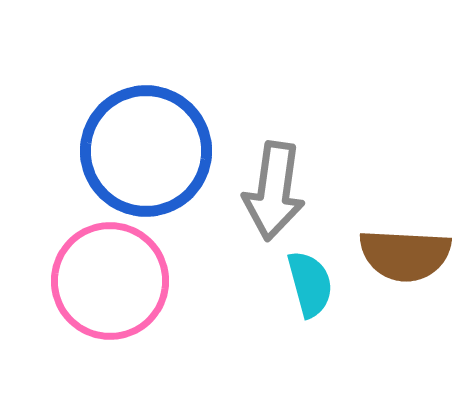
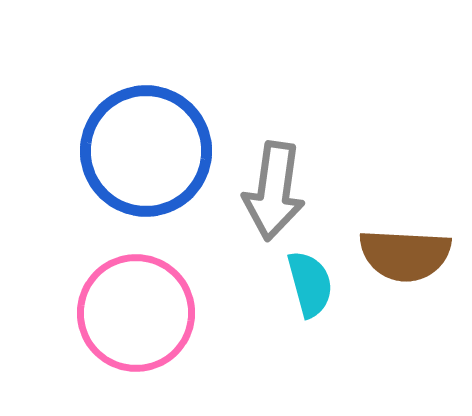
pink circle: moved 26 px right, 32 px down
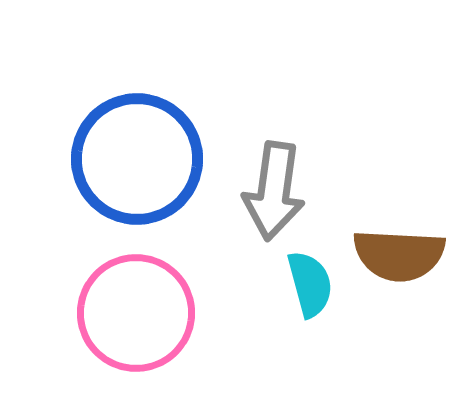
blue circle: moved 9 px left, 8 px down
brown semicircle: moved 6 px left
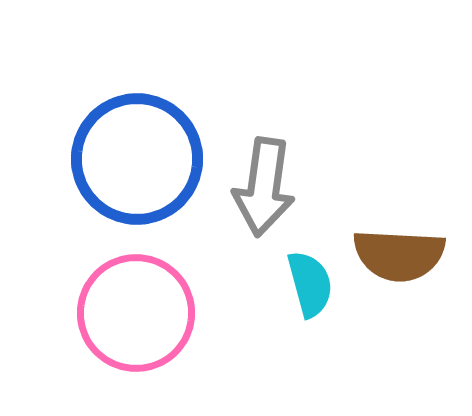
gray arrow: moved 10 px left, 4 px up
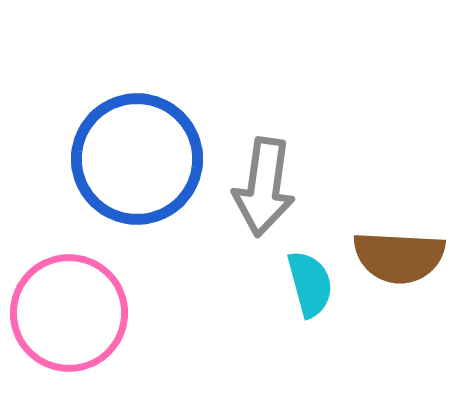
brown semicircle: moved 2 px down
pink circle: moved 67 px left
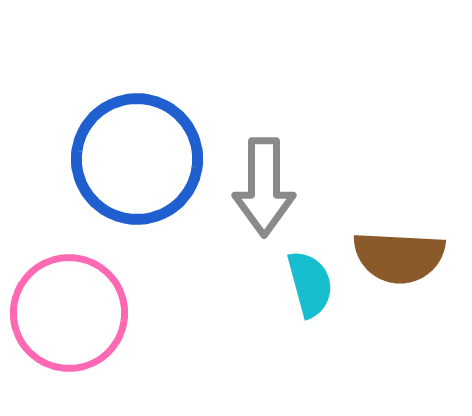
gray arrow: rotated 8 degrees counterclockwise
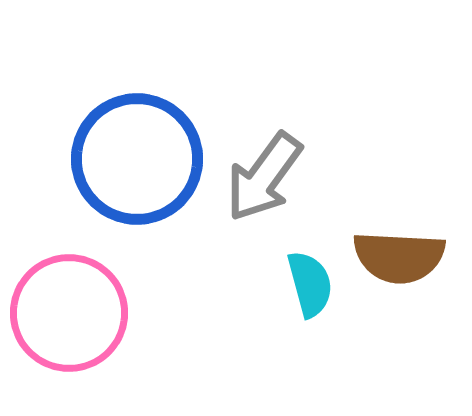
gray arrow: moved 10 px up; rotated 36 degrees clockwise
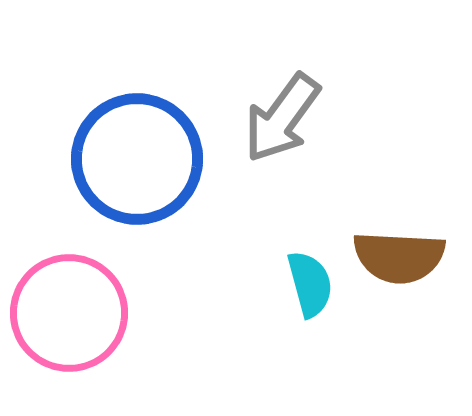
gray arrow: moved 18 px right, 59 px up
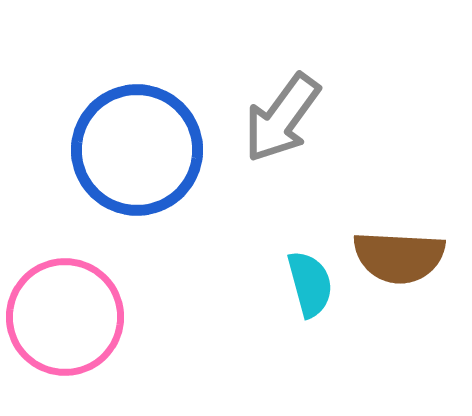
blue circle: moved 9 px up
pink circle: moved 4 px left, 4 px down
